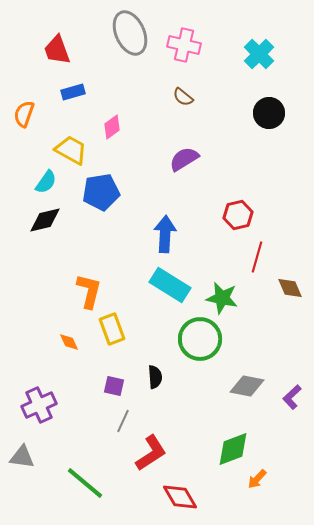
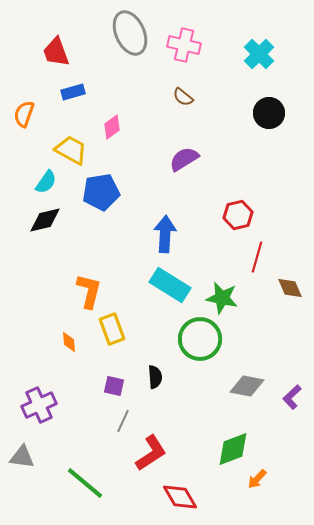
red trapezoid: moved 1 px left, 2 px down
orange diamond: rotated 20 degrees clockwise
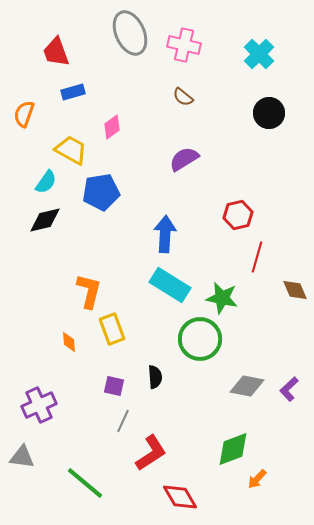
brown diamond: moved 5 px right, 2 px down
purple L-shape: moved 3 px left, 8 px up
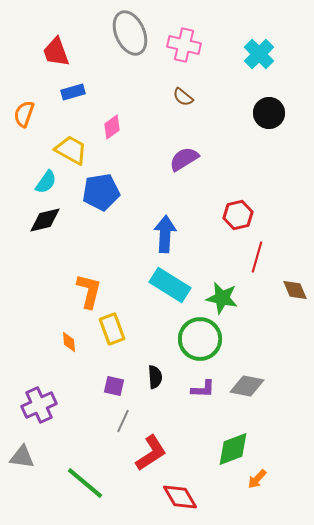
purple L-shape: moved 86 px left; rotated 135 degrees counterclockwise
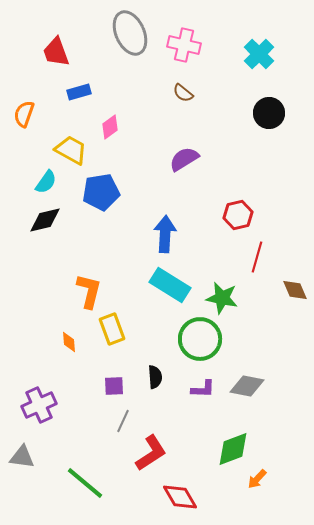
blue rectangle: moved 6 px right
brown semicircle: moved 4 px up
pink diamond: moved 2 px left
purple square: rotated 15 degrees counterclockwise
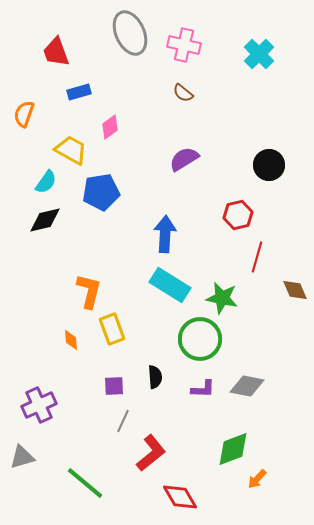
black circle: moved 52 px down
orange diamond: moved 2 px right, 2 px up
red L-shape: rotated 6 degrees counterclockwise
gray triangle: rotated 24 degrees counterclockwise
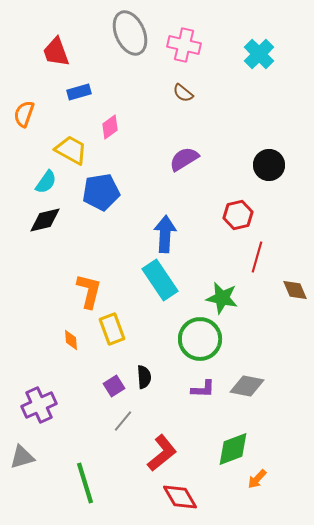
cyan rectangle: moved 10 px left, 5 px up; rotated 24 degrees clockwise
black semicircle: moved 11 px left
purple square: rotated 30 degrees counterclockwise
gray line: rotated 15 degrees clockwise
red L-shape: moved 11 px right
green line: rotated 33 degrees clockwise
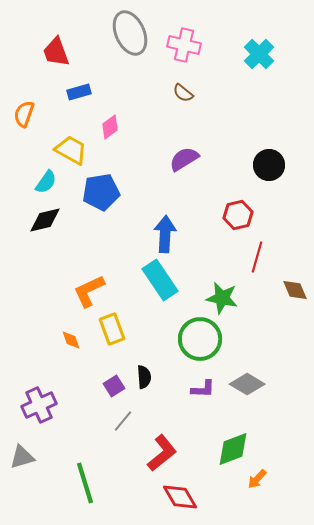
orange L-shape: rotated 129 degrees counterclockwise
orange diamond: rotated 15 degrees counterclockwise
gray diamond: moved 2 px up; rotated 20 degrees clockwise
